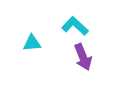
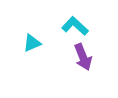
cyan triangle: rotated 18 degrees counterclockwise
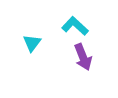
cyan triangle: rotated 30 degrees counterclockwise
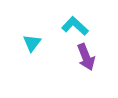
purple arrow: moved 3 px right
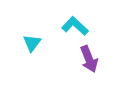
purple arrow: moved 3 px right, 2 px down
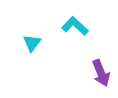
purple arrow: moved 12 px right, 14 px down
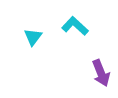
cyan triangle: moved 1 px right, 6 px up
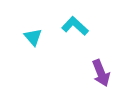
cyan triangle: rotated 18 degrees counterclockwise
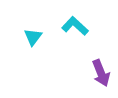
cyan triangle: rotated 18 degrees clockwise
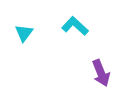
cyan triangle: moved 9 px left, 4 px up
